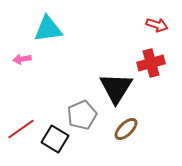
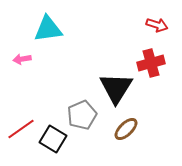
black square: moved 2 px left
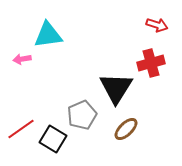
cyan triangle: moved 6 px down
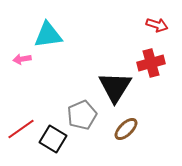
black triangle: moved 1 px left, 1 px up
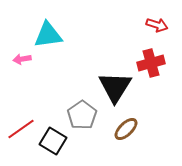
gray pentagon: rotated 12 degrees counterclockwise
black square: moved 2 px down
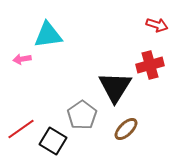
red cross: moved 1 px left, 2 px down
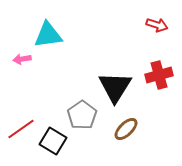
red cross: moved 9 px right, 10 px down
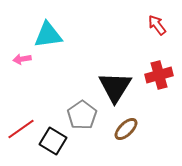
red arrow: rotated 145 degrees counterclockwise
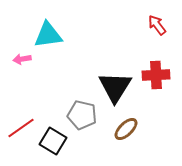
red cross: moved 3 px left; rotated 12 degrees clockwise
gray pentagon: rotated 24 degrees counterclockwise
red line: moved 1 px up
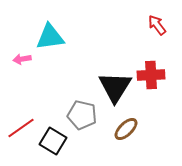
cyan triangle: moved 2 px right, 2 px down
red cross: moved 5 px left
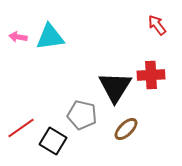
pink arrow: moved 4 px left, 22 px up; rotated 18 degrees clockwise
